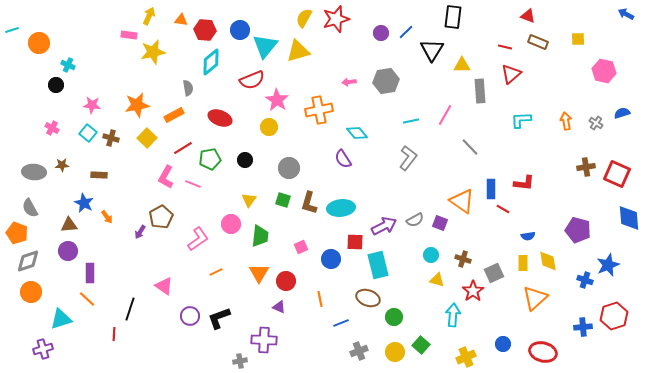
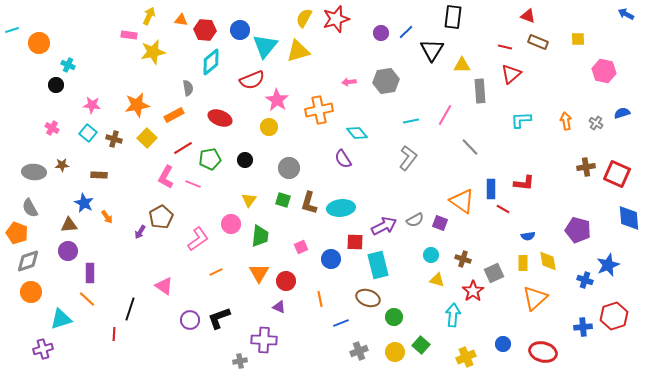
brown cross at (111, 138): moved 3 px right, 1 px down
purple circle at (190, 316): moved 4 px down
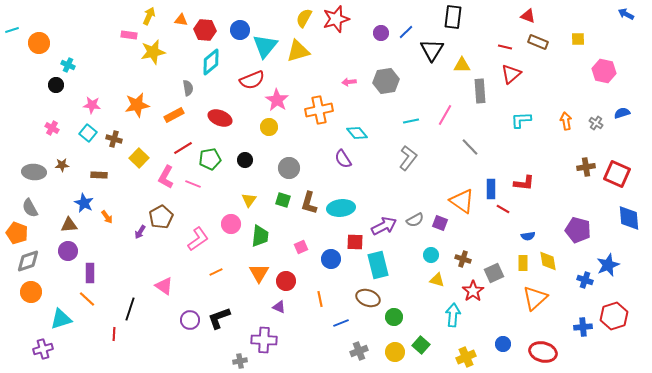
yellow square at (147, 138): moved 8 px left, 20 px down
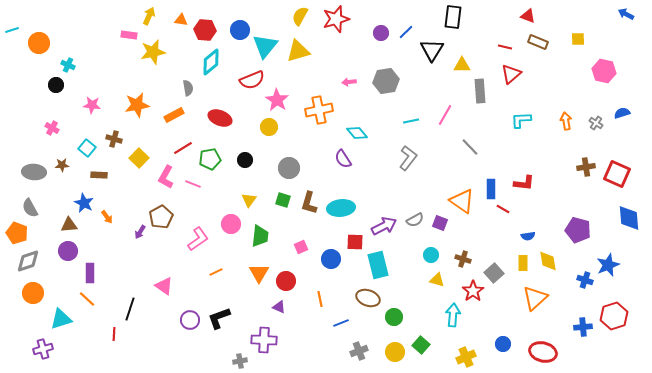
yellow semicircle at (304, 18): moved 4 px left, 2 px up
cyan square at (88, 133): moved 1 px left, 15 px down
gray square at (494, 273): rotated 18 degrees counterclockwise
orange circle at (31, 292): moved 2 px right, 1 px down
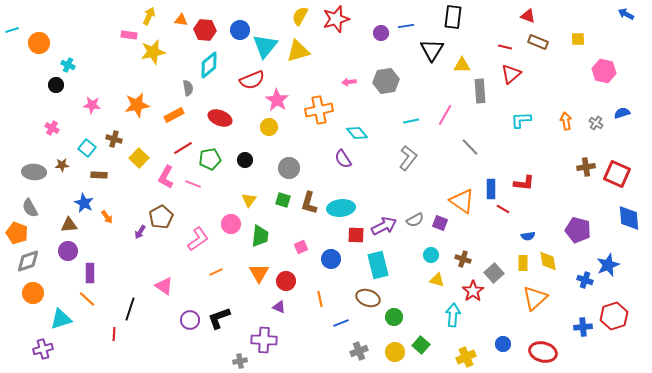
blue line at (406, 32): moved 6 px up; rotated 35 degrees clockwise
cyan diamond at (211, 62): moved 2 px left, 3 px down
red square at (355, 242): moved 1 px right, 7 px up
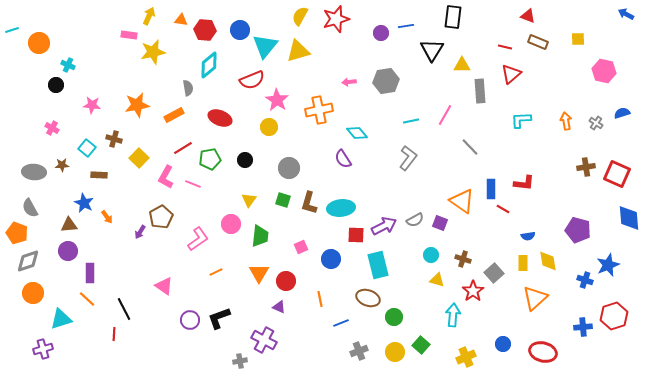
black line at (130, 309): moved 6 px left; rotated 45 degrees counterclockwise
purple cross at (264, 340): rotated 25 degrees clockwise
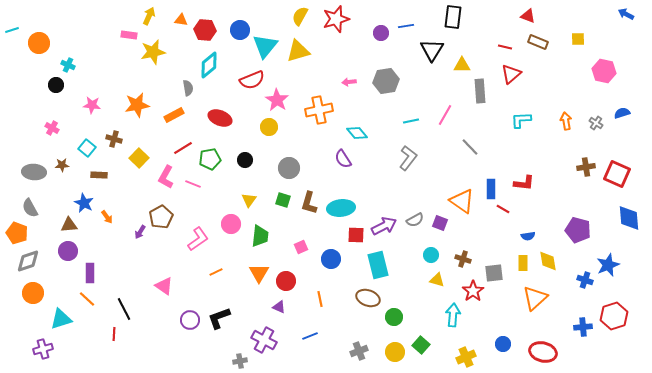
gray square at (494, 273): rotated 36 degrees clockwise
blue line at (341, 323): moved 31 px left, 13 px down
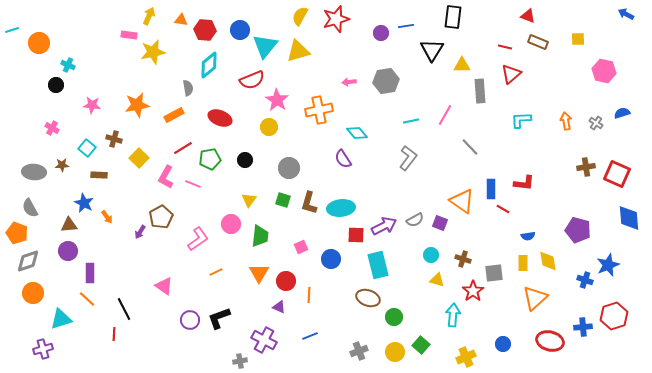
orange line at (320, 299): moved 11 px left, 4 px up; rotated 14 degrees clockwise
red ellipse at (543, 352): moved 7 px right, 11 px up
